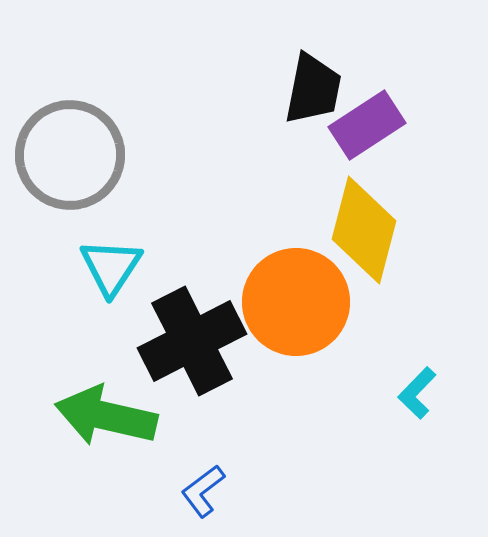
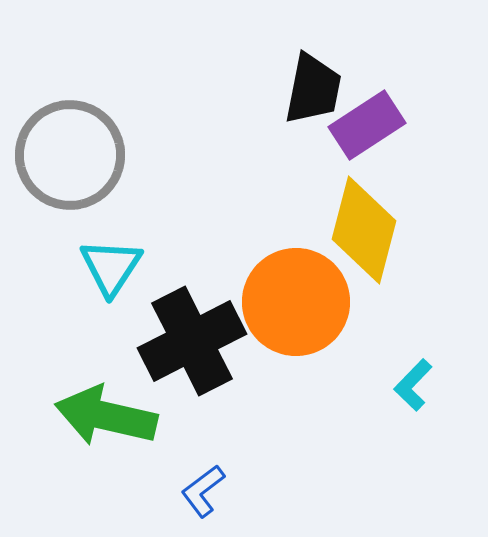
cyan L-shape: moved 4 px left, 8 px up
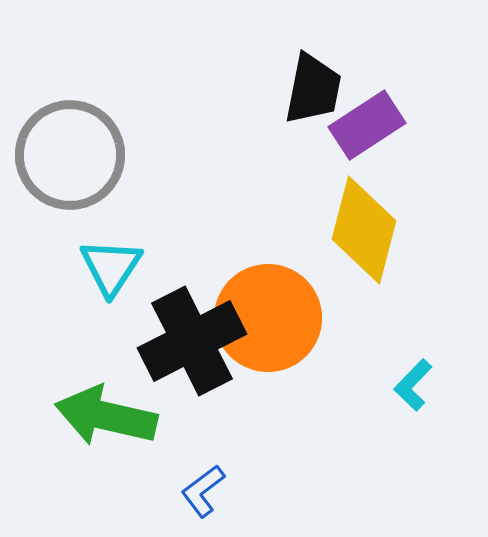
orange circle: moved 28 px left, 16 px down
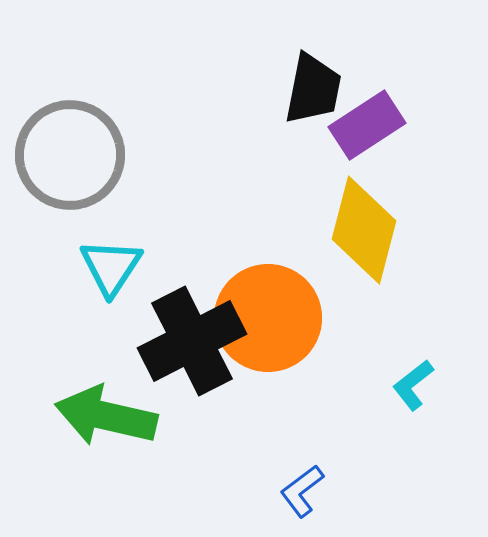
cyan L-shape: rotated 8 degrees clockwise
blue L-shape: moved 99 px right
